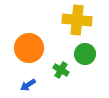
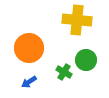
green circle: moved 1 px right, 6 px down
green cross: moved 3 px right, 2 px down
blue arrow: moved 1 px right, 3 px up
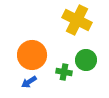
yellow cross: rotated 20 degrees clockwise
orange circle: moved 3 px right, 7 px down
green cross: rotated 21 degrees counterclockwise
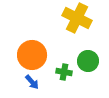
yellow cross: moved 2 px up
green circle: moved 2 px right, 1 px down
blue arrow: moved 3 px right; rotated 98 degrees counterclockwise
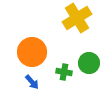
yellow cross: rotated 32 degrees clockwise
orange circle: moved 3 px up
green circle: moved 1 px right, 2 px down
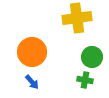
yellow cross: rotated 24 degrees clockwise
green circle: moved 3 px right, 6 px up
green cross: moved 21 px right, 8 px down
